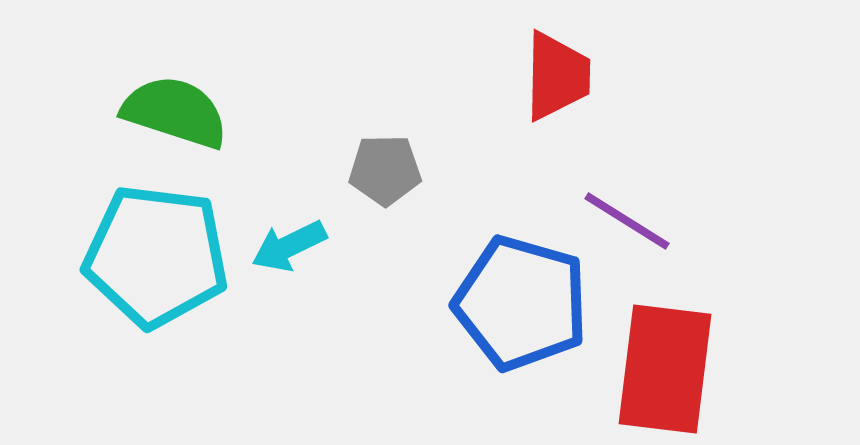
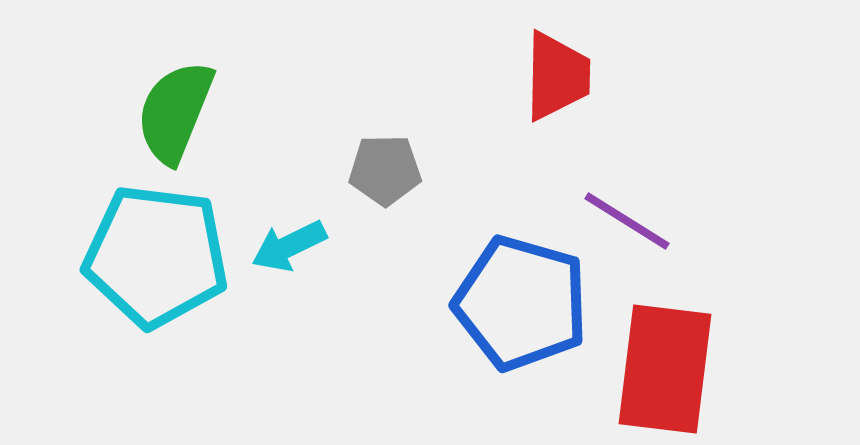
green semicircle: rotated 86 degrees counterclockwise
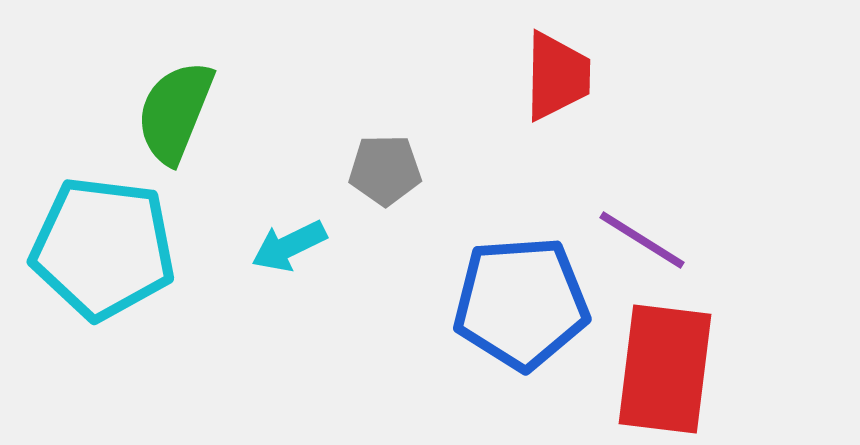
purple line: moved 15 px right, 19 px down
cyan pentagon: moved 53 px left, 8 px up
blue pentagon: rotated 20 degrees counterclockwise
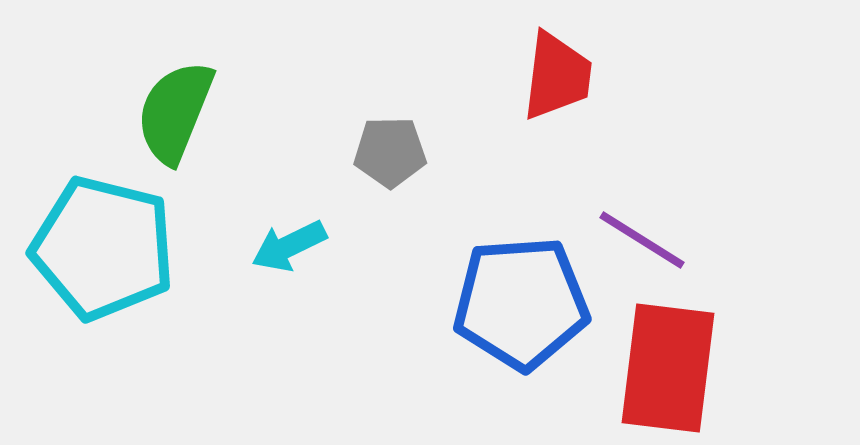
red trapezoid: rotated 6 degrees clockwise
gray pentagon: moved 5 px right, 18 px up
cyan pentagon: rotated 7 degrees clockwise
red rectangle: moved 3 px right, 1 px up
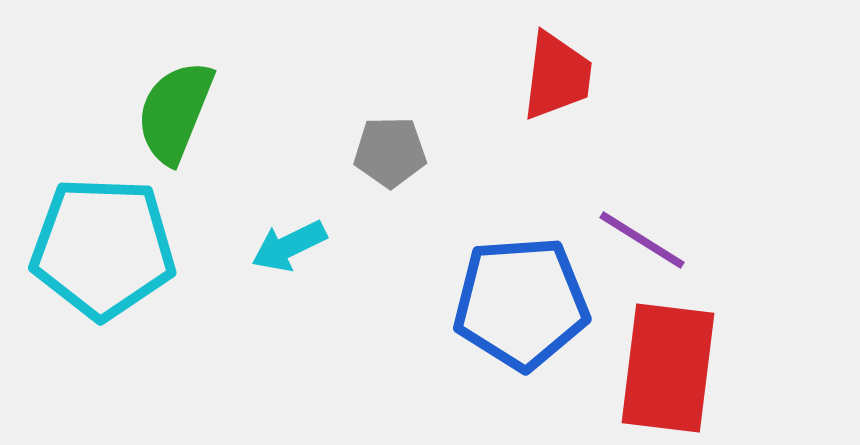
cyan pentagon: rotated 12 degrees counterclockwise
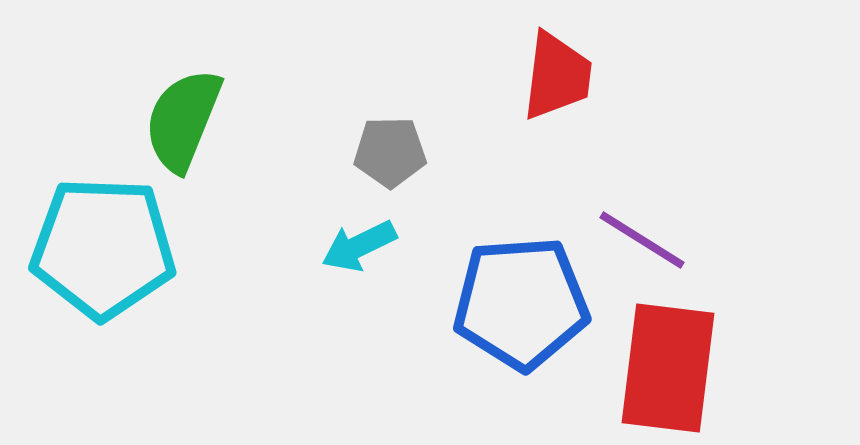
green semicircle: moved 8 px right, 8 px down
cyan arrow: moved 70 px right
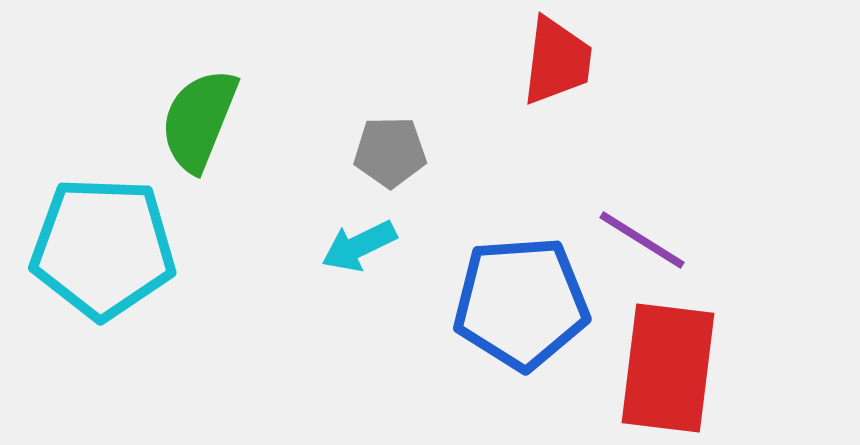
red trapezoid: moved 15 px up
green semicircle: moved 16 px right
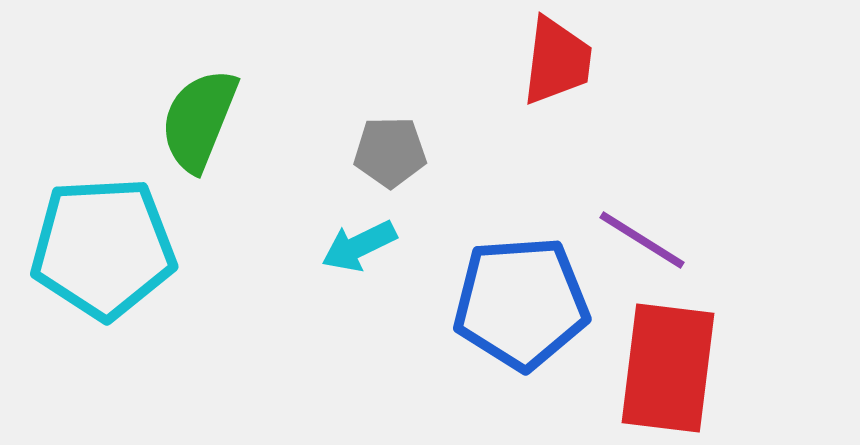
cyan pentagon: rotated 5 degrees counterclockwise
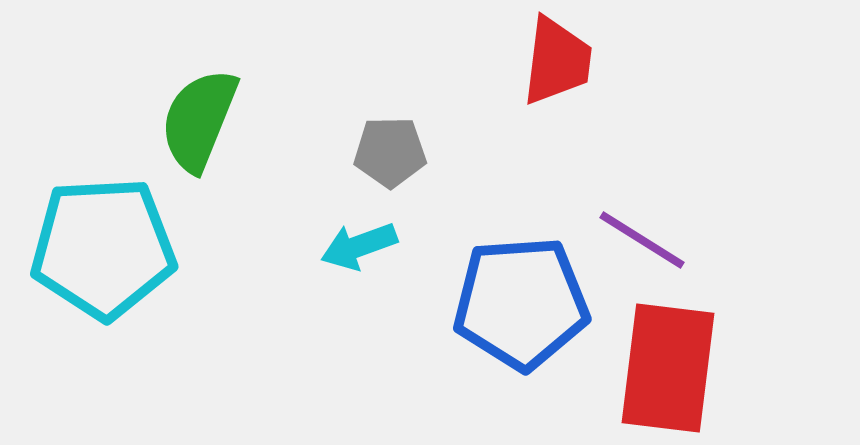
cyan arrow: rotated 6 degrees clockwise
